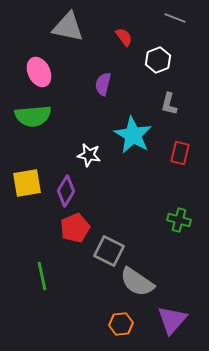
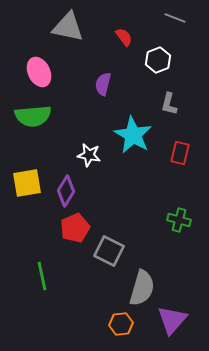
gray semicircle: moved 5 px right, 6 px down; rotated 108 degrees counterclockwise
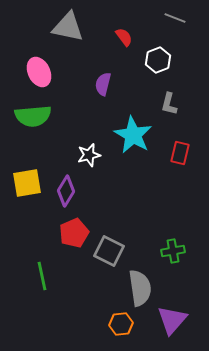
white star: rotated 25 degrees counterclockwise
green cross: moved 6 px left, 31 px down; rotated 25 degrees counterclockwise
red pentagon: moved 1 px left, 5 px down
gray semicircle: moved 2 px left; rotated 24 degrees counterclockwise
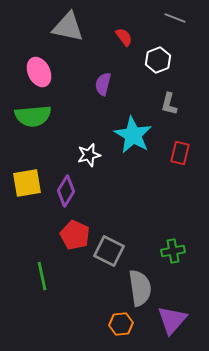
red pentagon: moved 1 px right, 2 px down; rotated 24 degrees counterclockwise
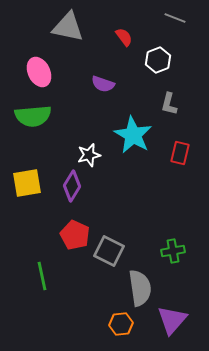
purple semicircle: rotated 85 degrees counterclockwise
purple diamond: moved 6 px right, 5 px up
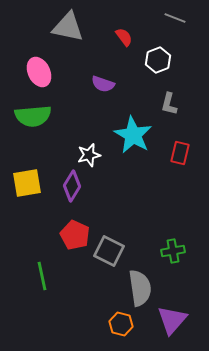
orange hexagon: rotated 20 degrees clockwise
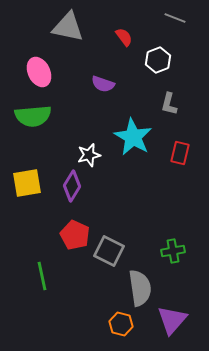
cyan star: moved 2 px down
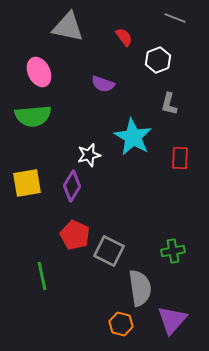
red rectangle: moved 5 px down; rotated 10 degrees counterclockwise
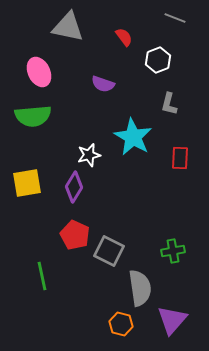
purple diamond: moved 2 px right, 1 px down
